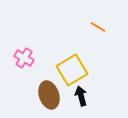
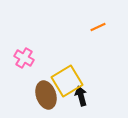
orange line: rotated 56 degrees counterclockwise
yellow square: moved 5 px left, 11 px down
brown ellipse: moved 3 px left
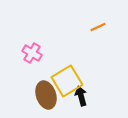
pink cross: moved 8 px right, 5 px up
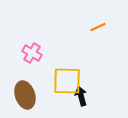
yellow square: rotated 32 degrees clockwise
brown ellipse: moved 21 px left
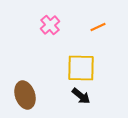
pink cross: moved 18 px right, 28 px up; rotated 18 degrees clockwise
yellow square: moved 14 px right, 13 px up
black arrow: rotated 144 degrees clockwise
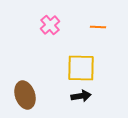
orange line: rotated 28 degrees clockwise
black arrow: rotated 48 degrees counterclockwise
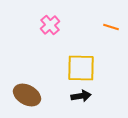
orange line: moved 13 px right; rotated 14 degrees clockwise
brown ellipse: moved 2 px right; rotated 44 degrees counterclockwise
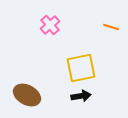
yellow square: rotated 12 degrees counterclockwise
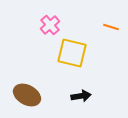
yellow square: moved 9 px left, 15 px up; rotated 24 degrees clockwise
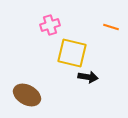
pink cross: rotated 24 degrees clockwise
black arrow: moved 7 px right, 19 px up; rotated 18 degrees clockwise
